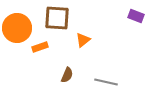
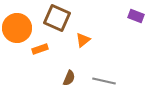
brown square: rotated 20 degrees clockwise
orange rectangle: moved 2 px down
brown semicircle: moved 2 px right, 3 px down
gray line: moved 2 px left, 1 px up
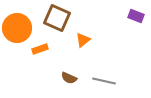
brown semicircle: rotated 91 degrees clockwise
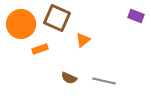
orange circle: moved 4 px right, 4 px up
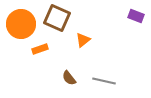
brown semicircle: rotated 28 degrees clockwise
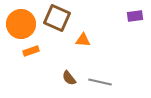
purple rectangle: moved 1 px left; rotated 28 degrees counterclockwise
orange triangle: rotated 42 degrees clockwise
orange rectangle: moved 9 px left, 2 px down
gray line: moved 4 px left, 1 px down
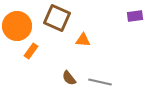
orange circle: moved 4 px left, 2 px down
orange rectangle: rotated 35 degrees counterclockwise
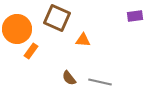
orange circle: moved 3 px down
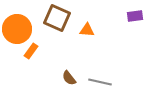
orange triangle: moved 4 px right, 10 px up
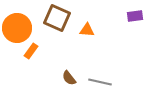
orange circle: moved 1 px up
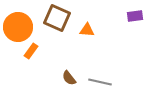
orange circle: moved 1 px right, 1 px up
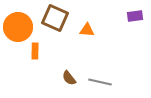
brown square: moved 2 px left
orange rectangle: moved 4 px right; rotated 35 degrees counterclockwise
